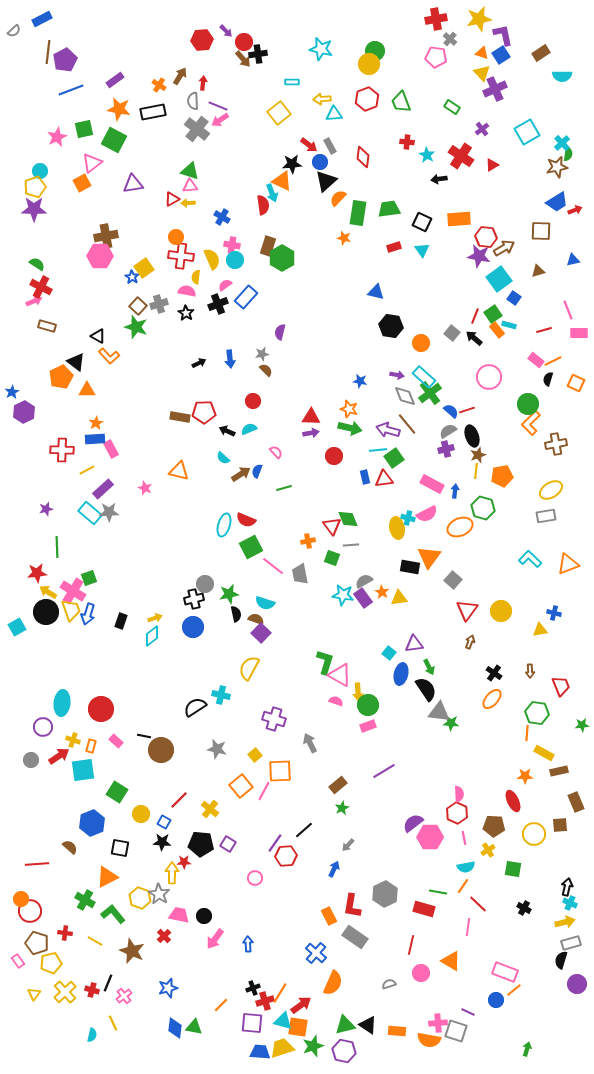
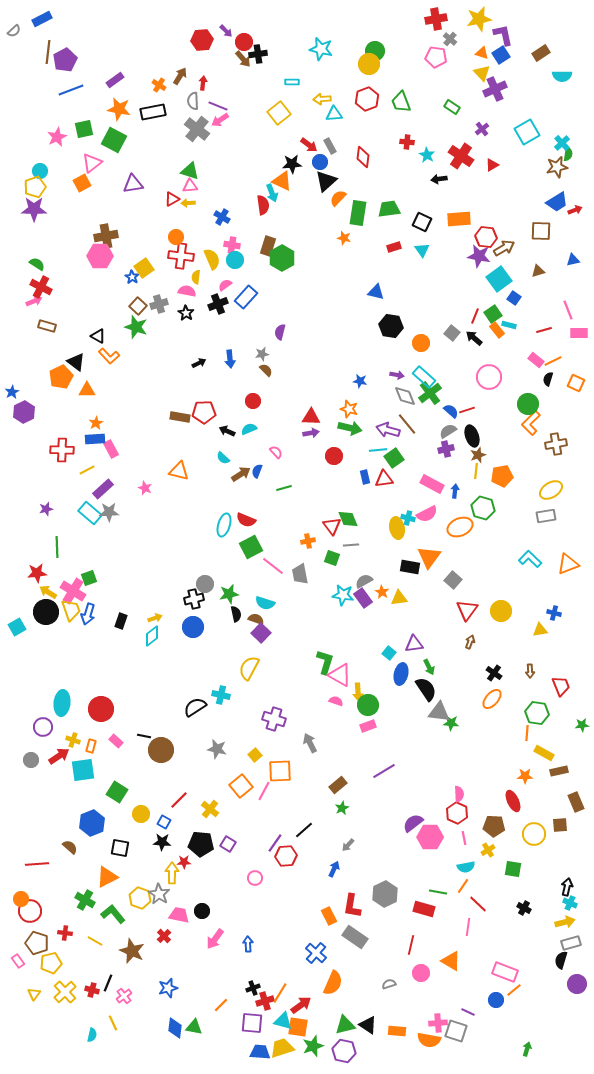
black circle at (204, 916): moved 2 px left, 5 px up
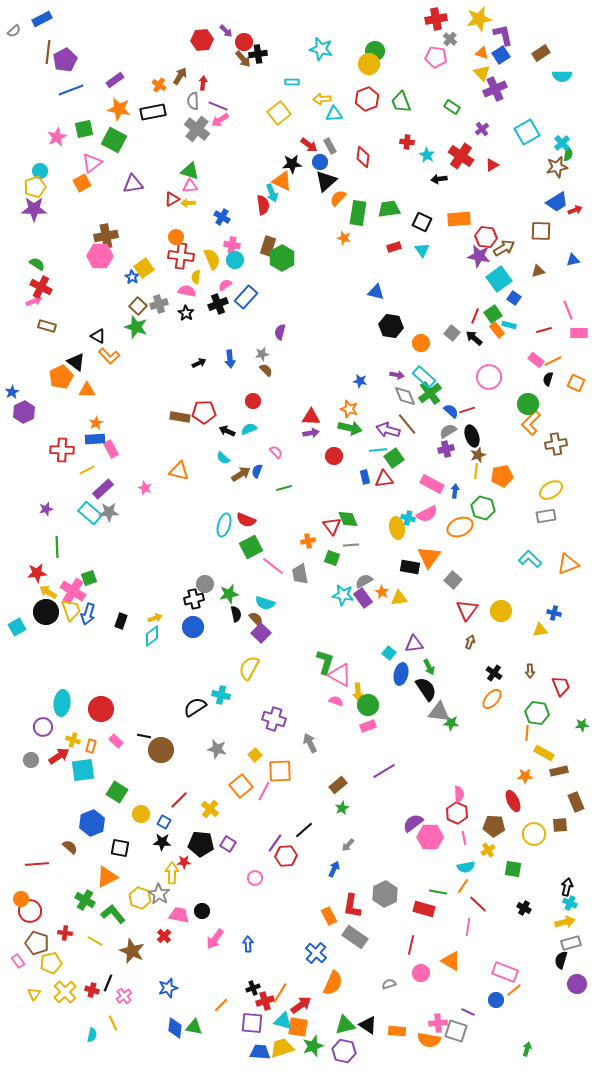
brown semicircle at (256, 619): rotated 28 degrees clockwise
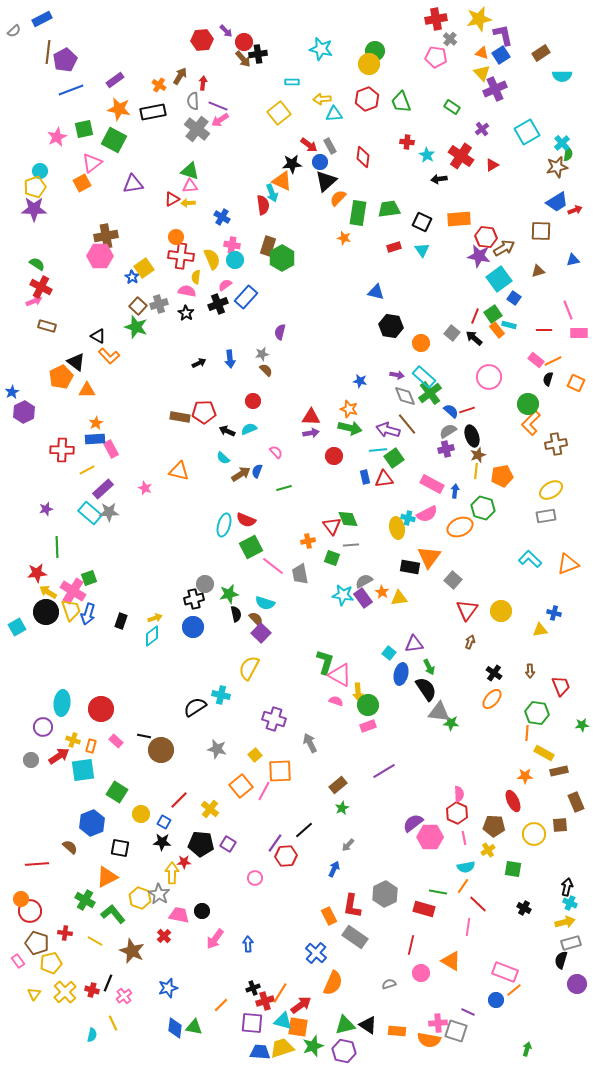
red line at (544, 330): rotated 14 degrees clockwise
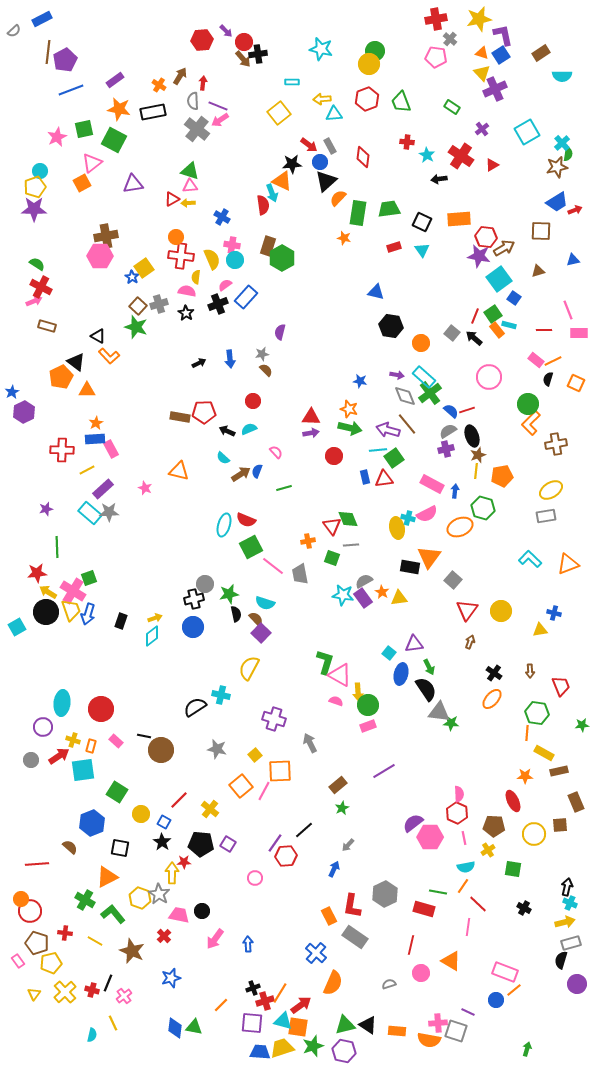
black star at (162, 842): rotated 30 degrees clockwise
blue star at (168, 988): moved 3 px right, 10 px up
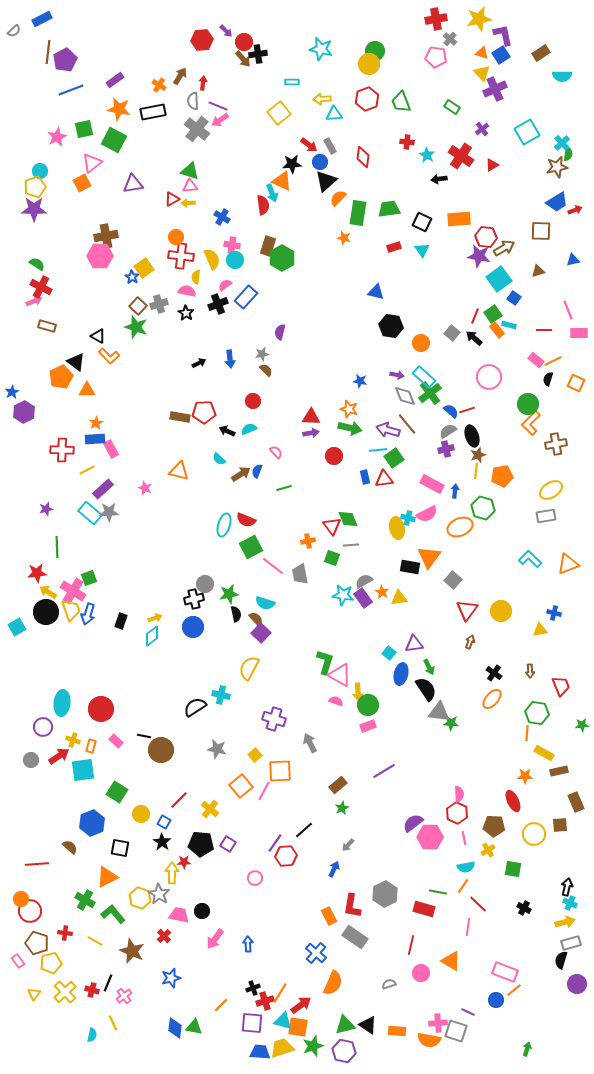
cyan semicircle at (223, 458): moved 4 px left, 1 px down
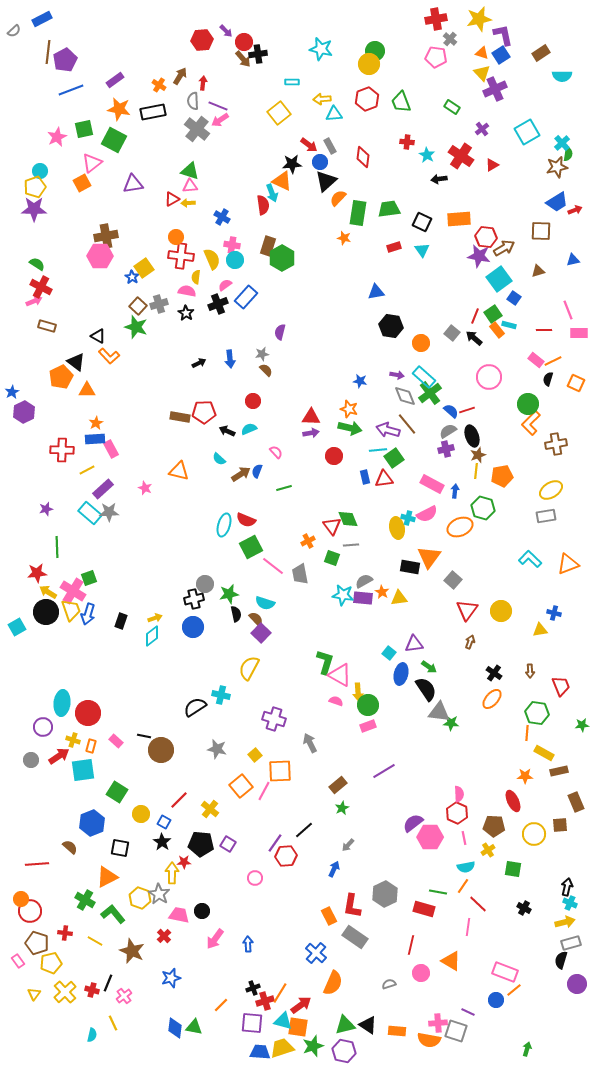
blue triangle at (376, 292): rotated 24 degrees counterclockwise
orange cross at (308, 541): rotated 16 degrees counterclockwise
purple rectangle at (363, 598): rotated 48 degrees counterclockwise
green arrow at (429, 667): rotated 28 degrees counterclockwise
red circle at (101, 709): moved 13 px left, 4 px down
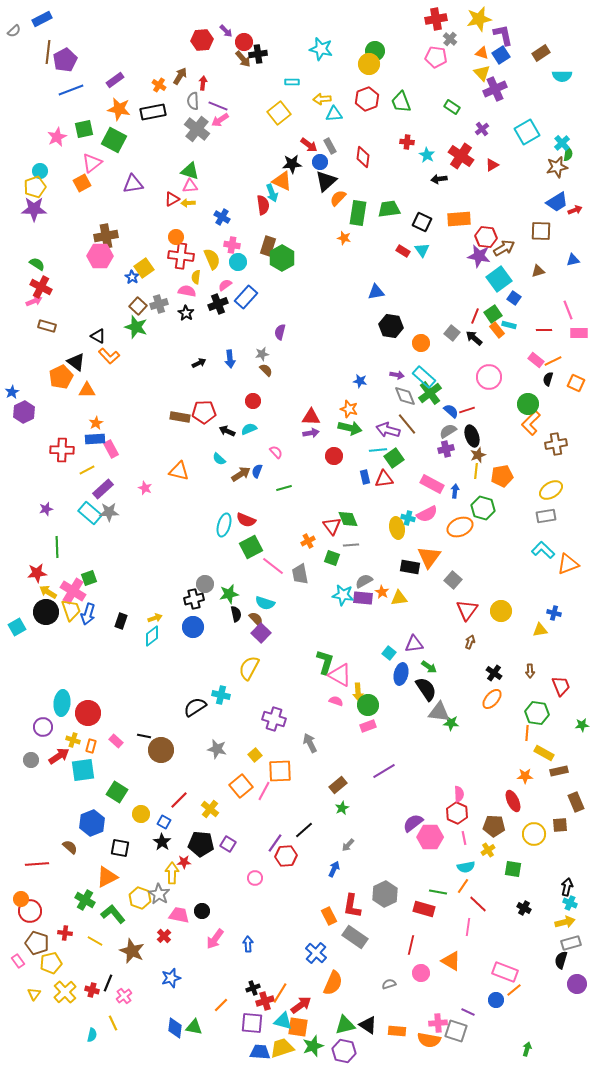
red rectangle at (394, 247): moved 9 px right, 4 px down; rotated 48 degrees clockwise
cyan circle at (235, 260): moved 3 px right, 2 px down
cyan L-shape at (530, 559): moved 13 px right, 9 px up
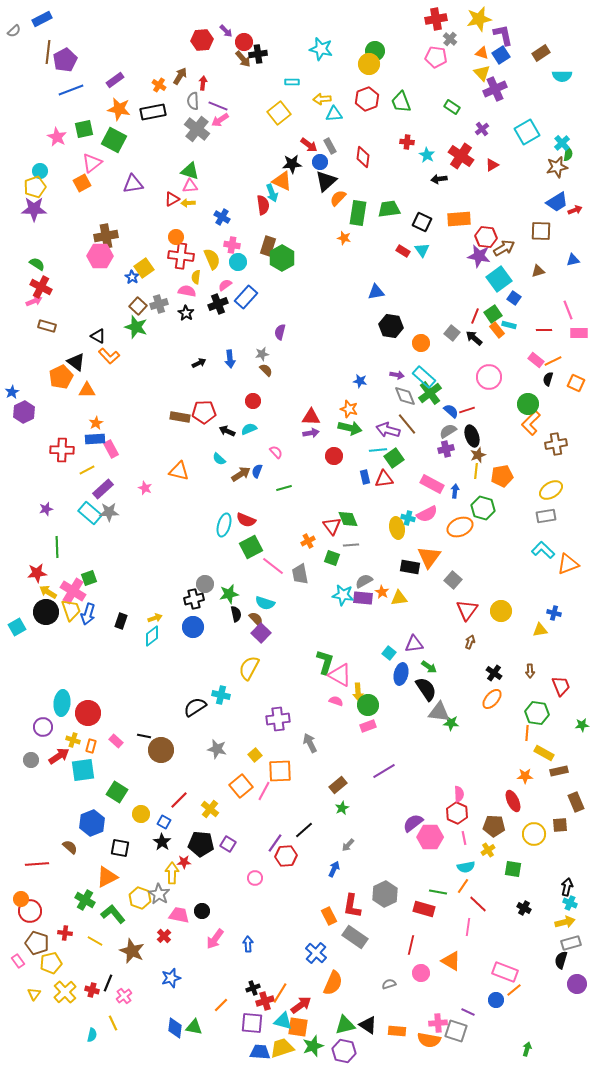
pink star at (57, 137): rotated 18 degrees counterclockwise
purple cross at (274, 719): moved 4 px right; rotated 25 degrees counterclockwise
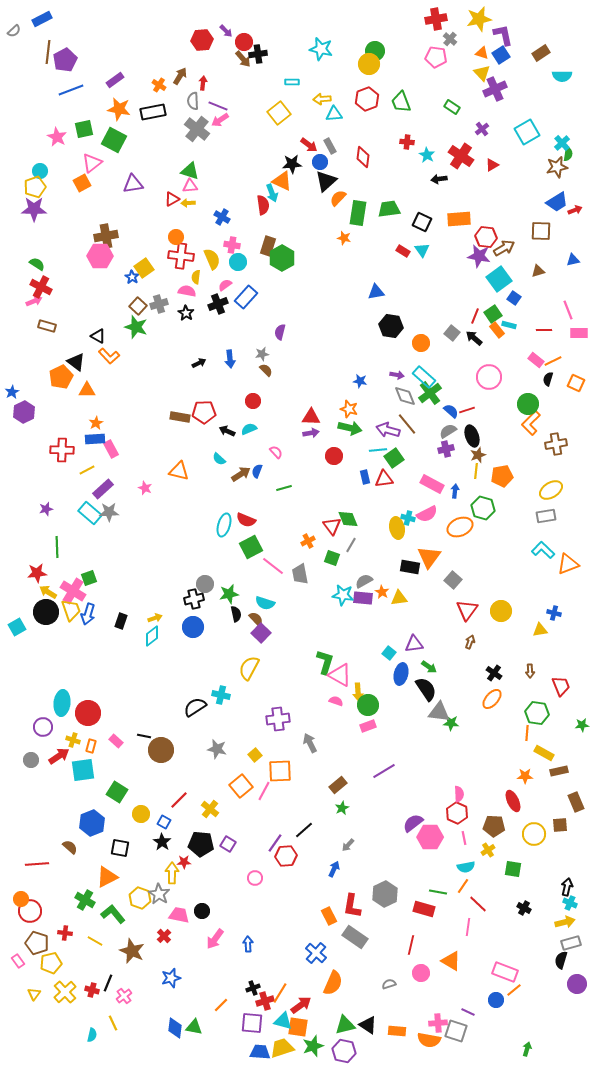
gray line at (351, 545): rotated 56 degrees counterclockwise
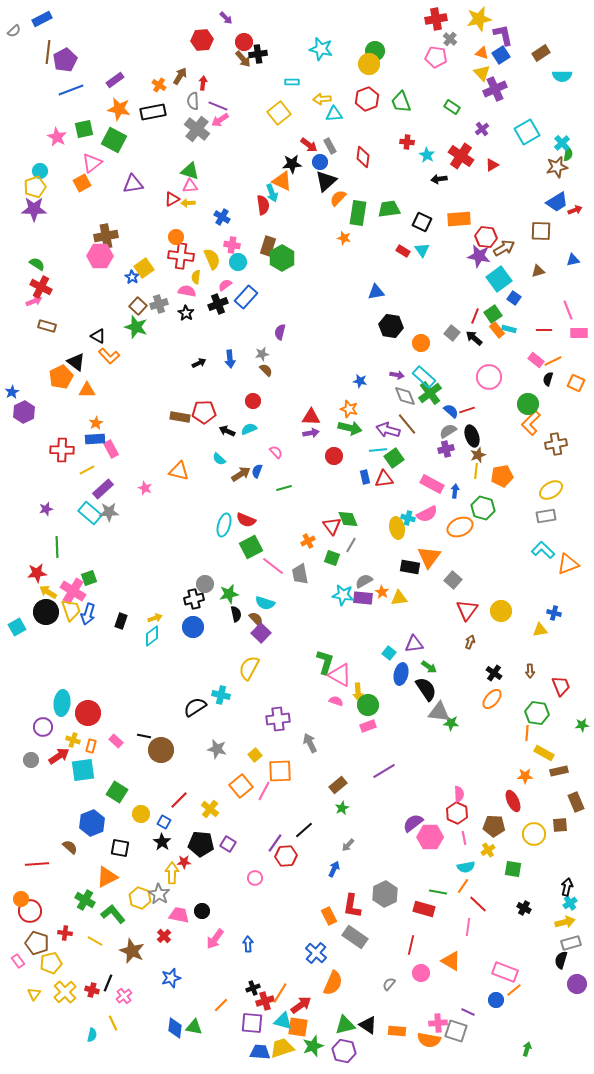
purple arrow at (226, 31): moved 13 px up
cyan rectangle at (509, 325): moved 4 px down
cyan cross at (570, 903): rotated 32 degrees clockwise
gray semicircle at (389, 984): rotated 32 degrees counterclockwise
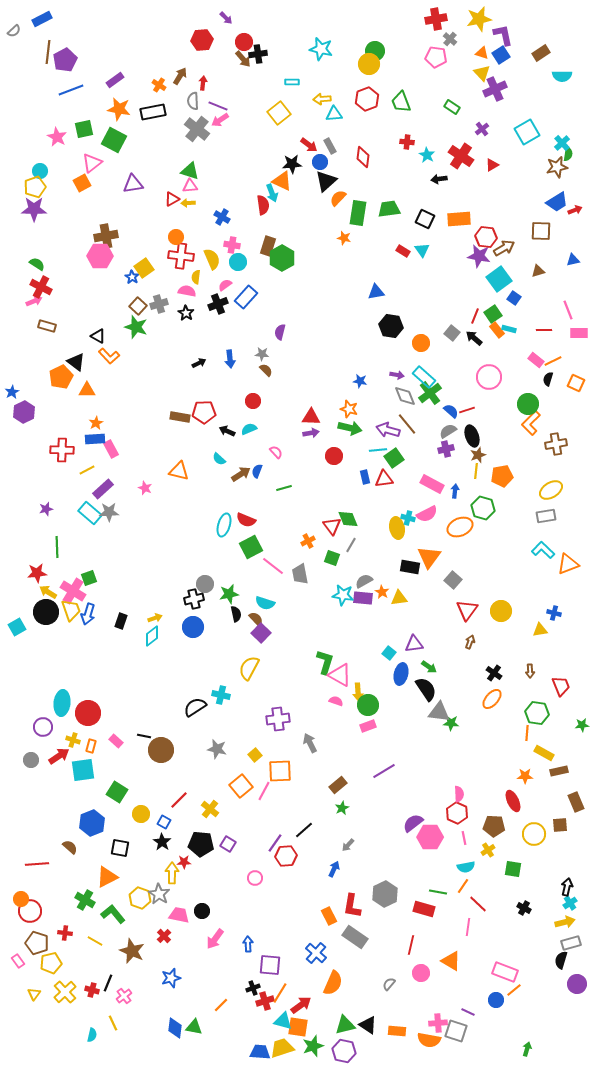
black square at (422, 222): moved 3 px right, 3 px up
gray star at (262, 354): rotated 16 degrees clockwise
purple square at (252, 1023): moved 18 px right, 58 px up
